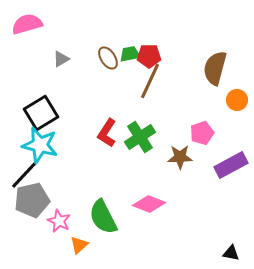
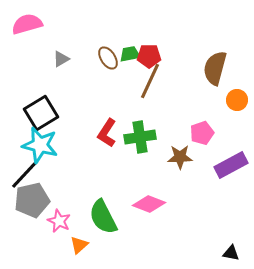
green cross: rotated 24 degrees clockwise
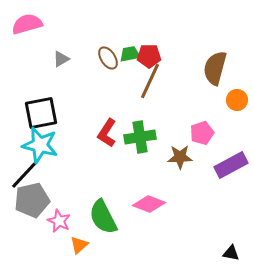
black square: rotated 20 degrees clockwise
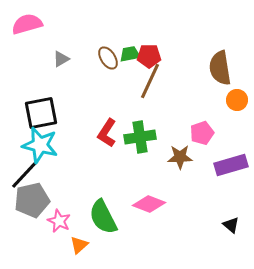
brown semicircle: moved 5 px right; rotated 24 degrees counterclockwise
purple rectangle: rotated 12 degrees clockwise
black triangle: moved 28 px up; rotated 30 degrees clockwise
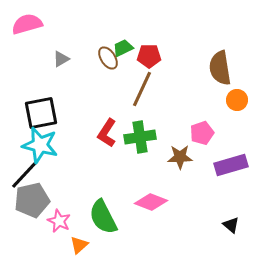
green trapezoid: moved 7 px left, 6 px up; rotated 15 degrees counterclockwise
brown line: moved 8 px left, 8 px down
pink diamond: moved 2 px right, 2 px up
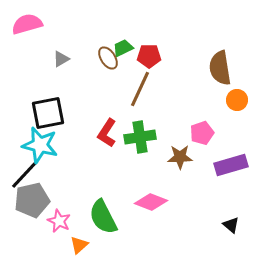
brown line: moved 2 px left
black square: moved 7 px right
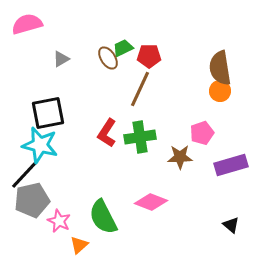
orange circle: moved 17 px left, 9 px up
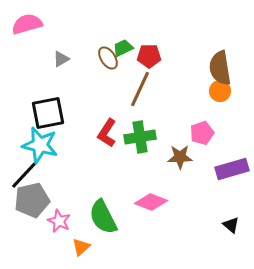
purple rectangle: moved 1 px right, 4 px down
orange triangle: moved 2 px right, 2 px down
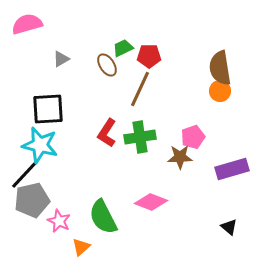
brown ellipse: moved 1 px left, 7 px down
black square: moved 4 px up; rotated 8 degrees clockwise
pink pentagon: moved 9 px left, 4 px down
black triangle: moved 2 px left, 2 px down
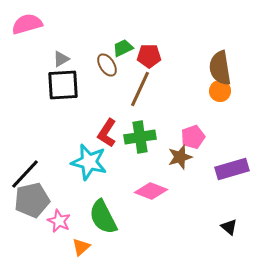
black square: moved 15 px right, 24 px up
cyan star: moved 49 px right, 17 px down
brown star: rotated 15 degrees counterclockwise
pink diamond: moved 11 px up
